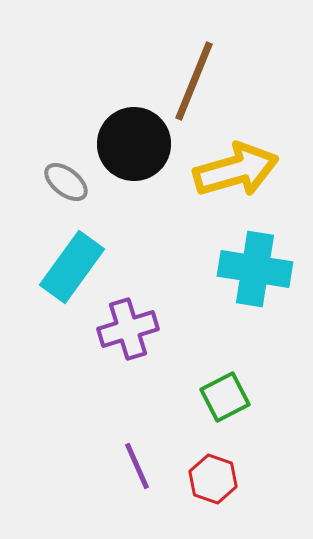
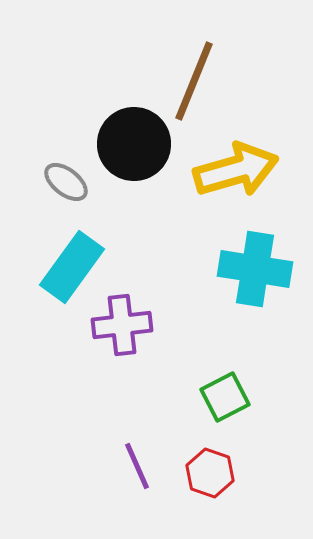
purple cross: moved 6 px left, 4 px up; rotated 10 degrees clockwise
red hexagon: moved 3 px left, 6 px up
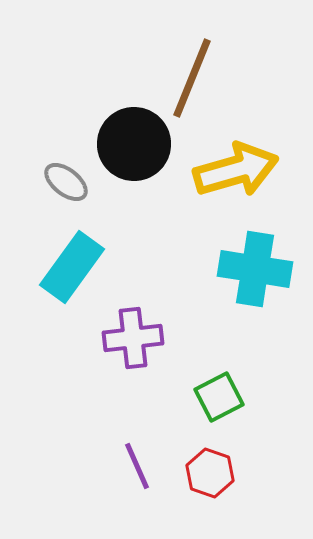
brown line: moved 2 px left, 3 px up
purple cross: moved 11 px right, 13 px down
green square: moved 6 px left
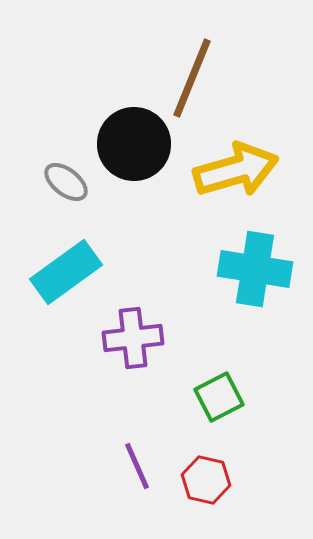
cyan rectangle: moved 6 px left, 5 px down; rotated 18 degrees clockwise
red hexagon: moved 4 px left, 7 px down; rotated 6 degrees counterclockwise
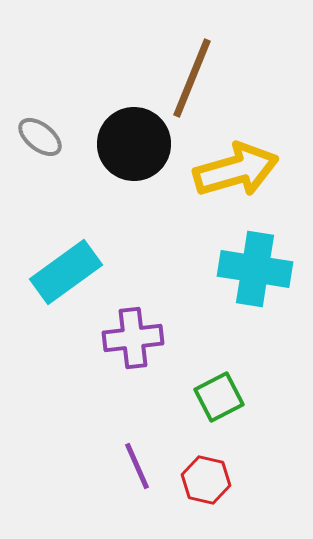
gray ellipse: moved 26 px left, 45 px up
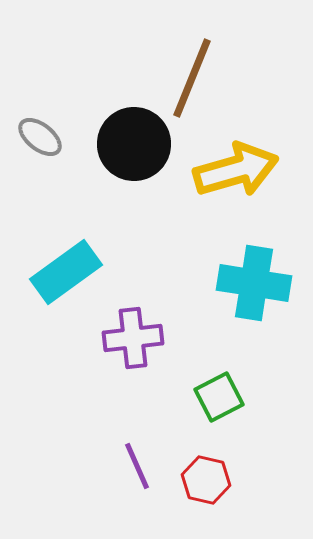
cyan cross: moved 1 px left, 14 px down
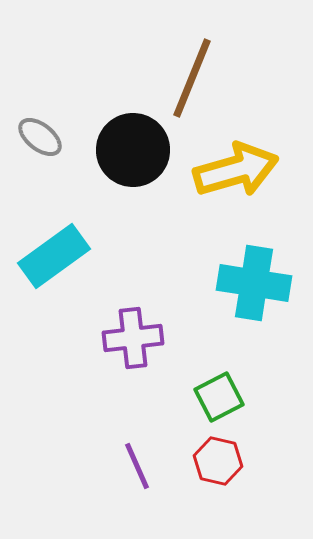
black circle: moved 1 px left, 6 px down
cyan rectangle: moved 12 px left, 16 px up
red hexagon: moved 12 px right, 19 px up
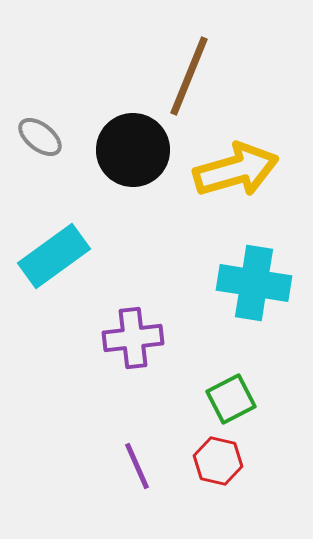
brown line: moved 3 px left, 2 px up
green square: moved 12 px right, 2 px down
